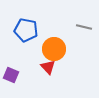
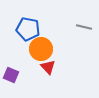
blue pentagon: moved 2 px right, 1 px up
orange circle: moved 13 px left
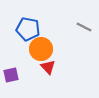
gray line: rotated 14 degrees clockwise
purple square: rotated 35 degrees counterclockwise
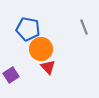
gray line: rotated 42 degrees clockwise
purple square: rotated 21 degrees counterclockwise
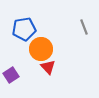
blue pentagon: moved 4 px left; rotated 20 degrees counterclockwise
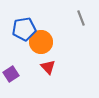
gray line: moved 3 px left, 9 px up
orange circle: moved 7 px up
purple square: moved 1 px up
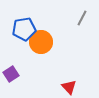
gray line: moved 1 px right; rotated 49 degrees clockwise
red triangle: moved 21 px right, 20 px down
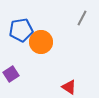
blue pentagon: moved 3 px left, 1 px down
red triangle: rotated 14 degrees counterclockwise
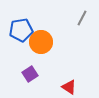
purple square: moved 19 px right
